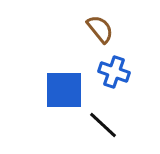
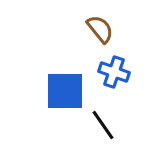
blue square: moved 1 px right, 1 px down
black line: rotated 12 degrees clockwise
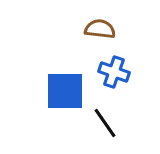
brown semicircle: rotated 44 degrees counterclockwise
black line: moved 2 px right, 2 px up
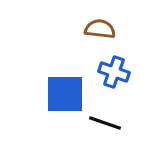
blue square: moved 3 px down
black line: rotated 36 degrees counterclockwise
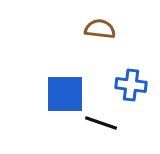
blue cross: moved 17 px right, 13 px down; rotated 12 degrees counterclockwise
black line: moved 4 px left
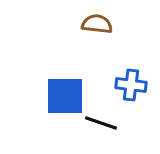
brown semicircle: moved 3 px left, 5 px up
blue square: moved 2 px down
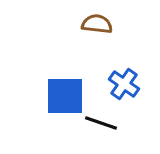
blue cross: moved 7 px left, 1 px up; rotated 28 degrees clockwise
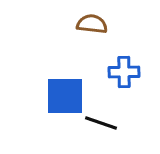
brown semicircle: moved 5 px left
blue cross: moved 12 px up; rotated 36 degrees counterclockwise
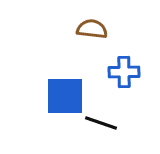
brown semicircle: moved 5 px down
